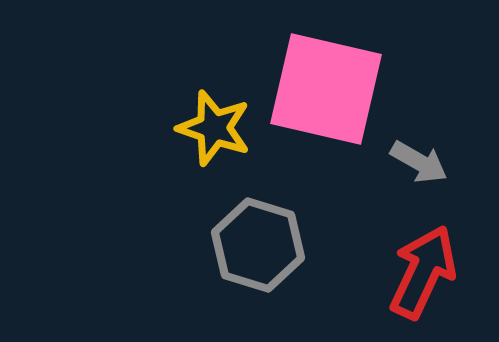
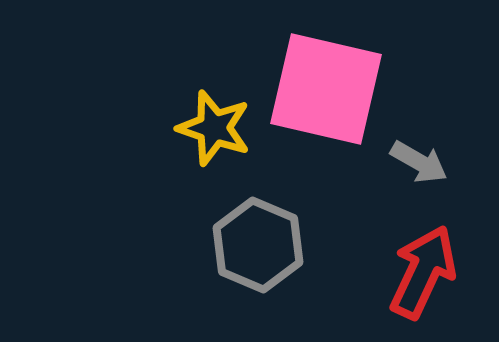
gray hexagon: rotated 6 degrees clockwise
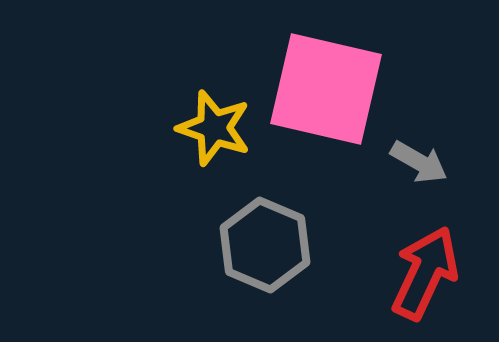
gray hexagon: moved 7 px right
red arrow: moved 2 px right, 1 px down
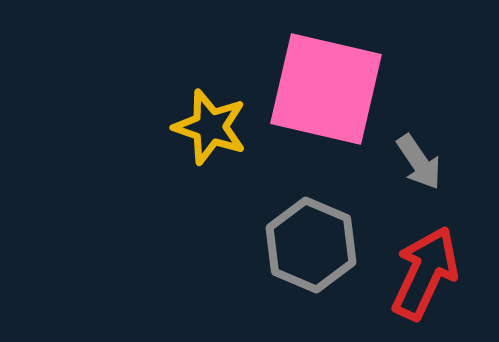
yellow star: moved 4 px left, 1 px up
gray arrow: rotated 26 degrees clockwise
gray hexagon: moved 46 px right
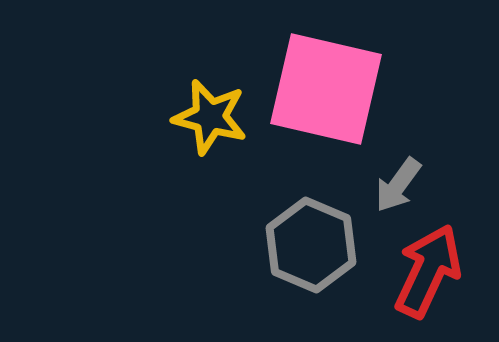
yellow star: moved 10 px up; rotated 4 degrees counterclockwise
gray arrow: moved 21 px left, 23 px down; rotated 70 degrees clockwise
red arrow: moved 3 px right, 2 px up
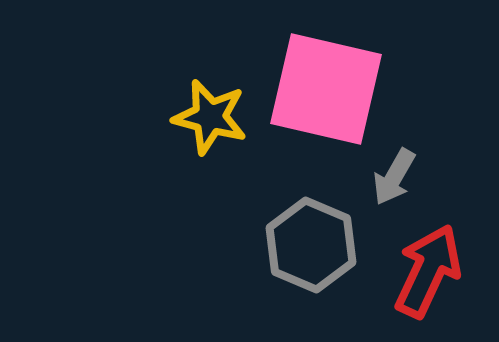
gray arrow: moved 4 px left, 8 px up; rotated 6 degrees counterclockwise
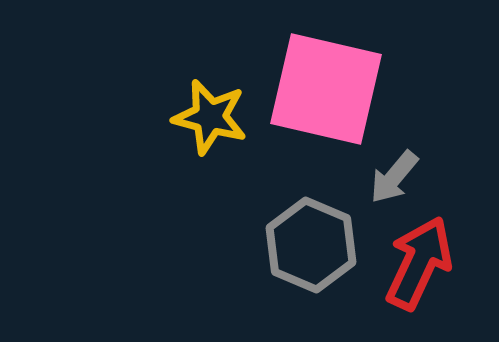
gray arrow: rotated 10 degrees clockwise
red arrow: moved 9 px left, 8 px up
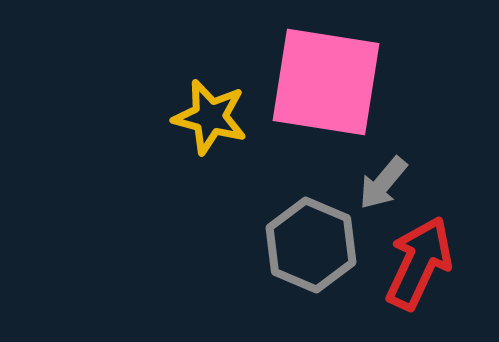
pink square: moved 7 px up; rotated 4 degrees counterclockwise
gray arrow: moved 11 px left, 6 px down
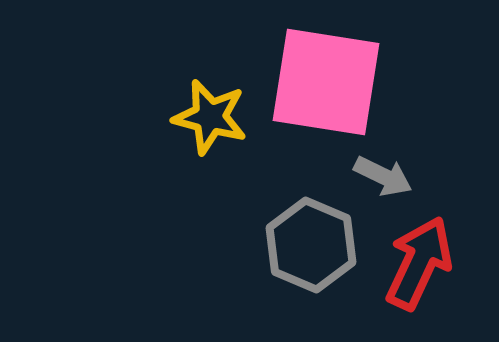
gray arrow: moved 7 px up; rotated 104 degrees counterclockwise
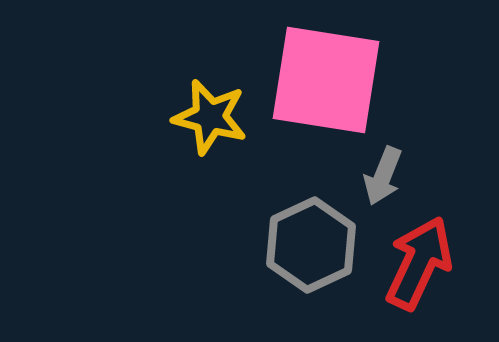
pink square: moved 2 px up
gray arrow: rotated 86 degrees clockwise
gray hexagon: rotated 12 degrees clockwise
